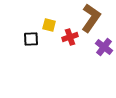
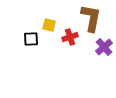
brown L-shape: rotated 24 degrees counterclockwise
purple cross: rotated 12 degrees clockwise
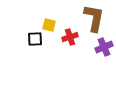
brown L-shape: moved 3 px right
black square: moved 4 px right
purple cross: rotated 18 degrees clockwise
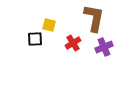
red cross: moved 3 px right, 6 px down; rotated 14 degrees counterclockwise
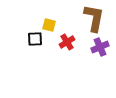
red cross: moved 6 px left, 1 px up
purple cross: moved 4 px left
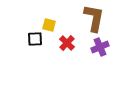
red cross: moved 1 px down; rotated 14 degrees counterclockwise
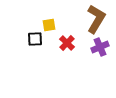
brown L-shape: moved 2 px right, 1 px down; rotated 20 degrees clockwise
yellow square: rotated 24 degrees counterclockwise
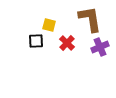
brown L-shape: moved 6 px left; rotated 40 degrees counterclockwise
yellow square: rotated 24 degrees clockwise
black square: moved 1 px right, 2 px down
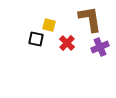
black square: moved 2 px up; rotated 14 degrees clockwise
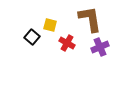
yellow square: moved 1 px right
black square: moved 4 px left, 2 px up; rotated 28 degrees clockwise
red cross: rotated 14 degrees counterclockwise
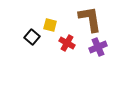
purple cross: moved 2 px left
